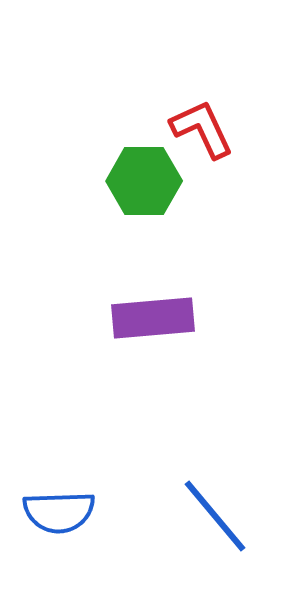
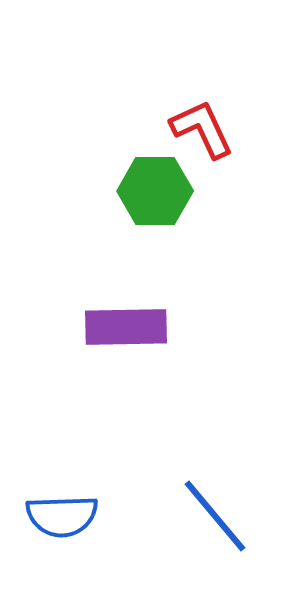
green hexagon: moved 11 px right, 10 px down
purple rectangle: moved 27 px left, 9 px down; rotated 4 degrees clockwise
blue semicircle: moved 3 px right, 4 px down
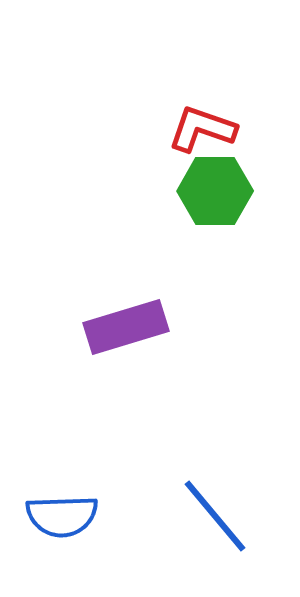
red L-shape: rotated 46 degrees counterclockwise
green hexagon: moved 60 px right
purple rectangle: rotated 16 degrees counterclockwise
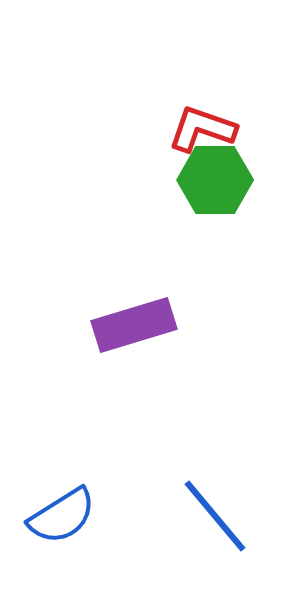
green hexagon: moved 11 px up
purple rectangle: moved 8 px right, 2 px up
blue semicircle: rotated 30 degrees counterclockwise
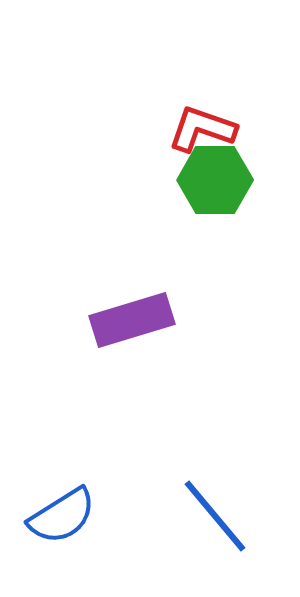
purple rectangle: moved 2 px left, 5 px up
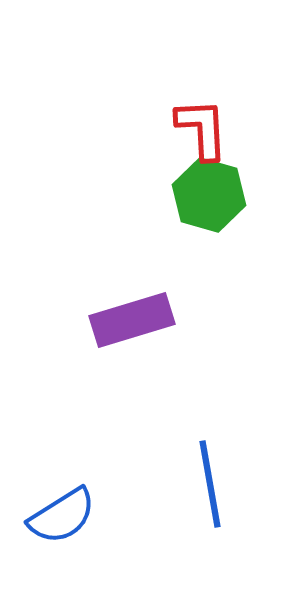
red L-shape: rotated 68 degrees clockwise
green hexagon: moved 6 px left, 15 px down; rotated 16 degrees clockwise
blue line: moved 5 px left, 32 px up; rotated 30 degrees clockwise
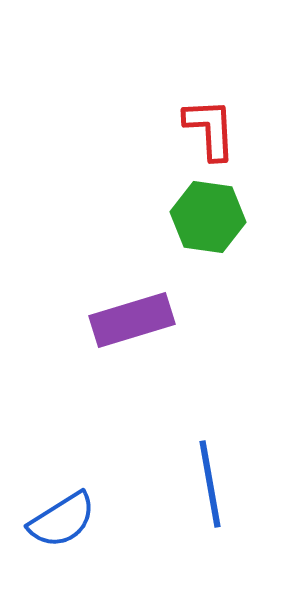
red L-shape: moved 8 px right
green hexagon: moved 1 px left, 22 px down; rotated 8 degrees counterclockwise
blue semicircle: moved 4 px down
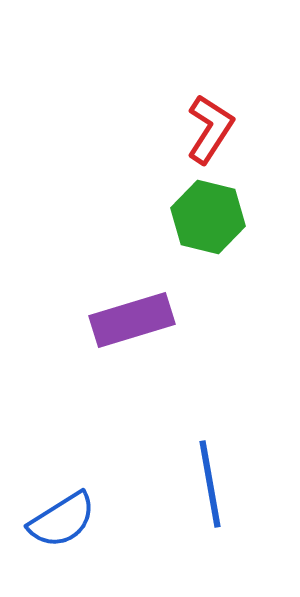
red L-shape: rotated 36 degrees clockwise
green hexagon: rotated 6 degrees clockwise
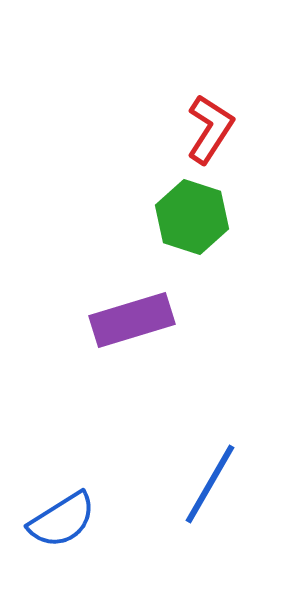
green hexagon: moved 16 px left; rotated 4 degrees clockwise
blue line: rotated 40 degrees clockwise
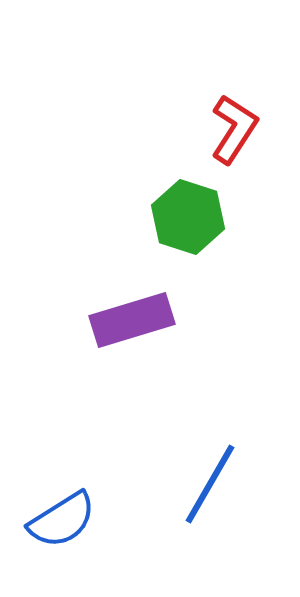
red L-shape: moved 24 px right
green hexagon: moved 4 px left
